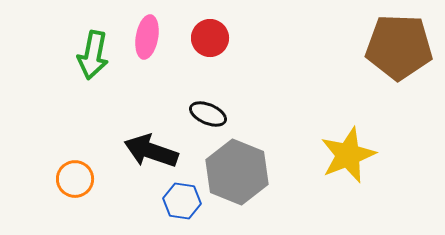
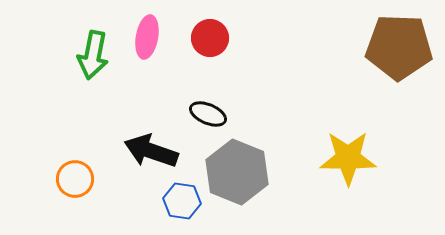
yellow star: moved 3 px down; rotated 22 degrees clockwise
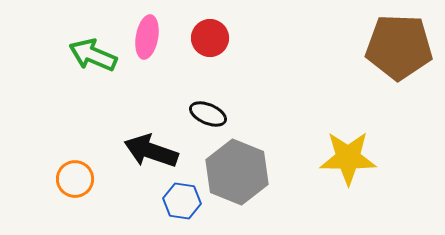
green arrow: rotated 102 degrees clockwise
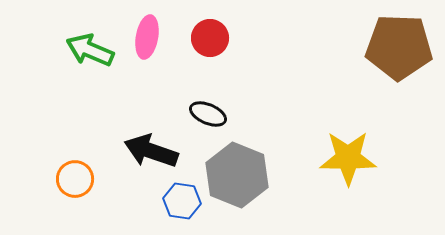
green arrow: moved 3 px left, 5 px up
gray hexagon: moved 3 px down
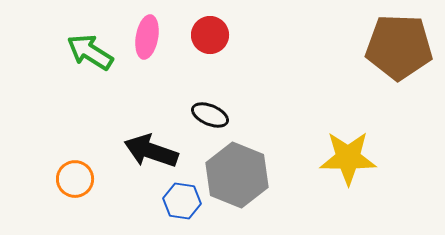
red circle: moved 3 px up
green arrow: moved 2 px down; rotated 9 degrees clockwise
black ellipse: moved 2 px right, 1 px down
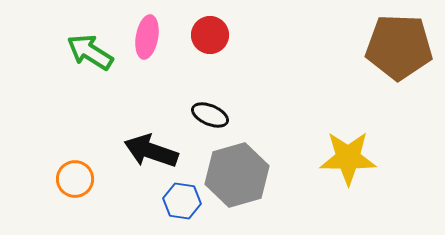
gray hexagon: rotated 22 degrees clockwise
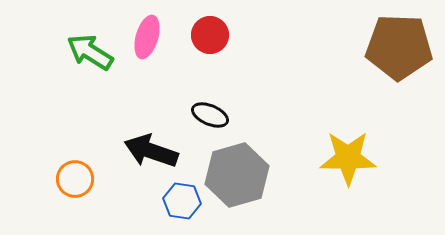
pink ellipse: rotated 6 degrees clockwise
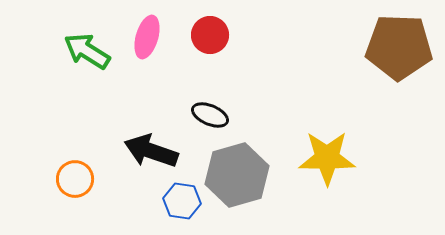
green arrow: moved 3 px left, 1 px up
yellow star: moved 21 px left
